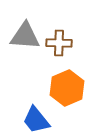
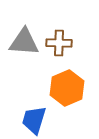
gray triangle: moved 1 px left, 6 px down
blue trapezoid: moved 2 px left; rotated 56 degrees clockwise
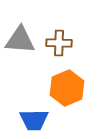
gray triangle: moved 4 px left, 2 px up
blue trapezoid: rotated 108 degrees counterclockwise
